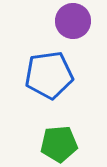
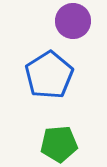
blue pentagon: rotated 24 degrees counterclockwise
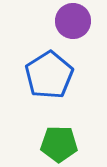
green pentagon: rotated 6 degrees clockwise
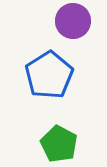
green pentagon: rotated 27 degrees clockwise
